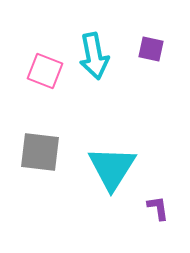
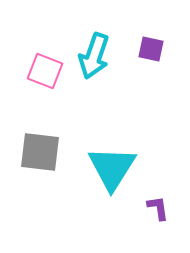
cyan arrow: rotated 30 degrees clockwise
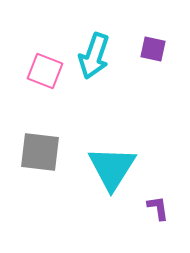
purple square: moved 2 px right
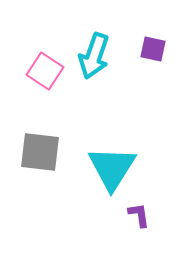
pink square: rotated 12 degrees clockwise
purple L-shape: moved 19 px left, 7 px down
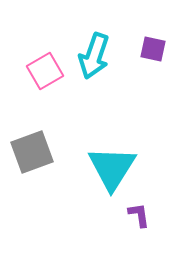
pink square: rotated 27 degrees clockwise
gray square: moved 8 px left; rotated 27 degrees counterclockwise
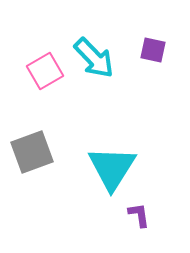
purple square: moved 1 px down
cyan arrow: moved 2 px down; rotated 63 degrees counterclockwise
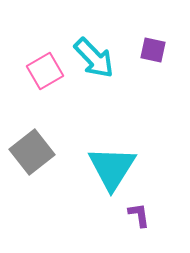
gray square: rotated 18 degrees counterclockwise
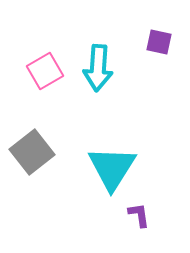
purple square: moved 6 px right, 8 px up
cyan arrow: moved 4 px right, 10 px down; rotated 48 degrees clockwise
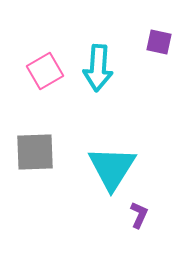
gray square: moved 3 px right; rotated 36 degrees clockwise
purple L-shape: rotated 32 degrees clockwise
